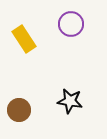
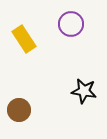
black star: moved 14 px right, 10 px up
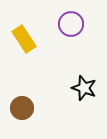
black star: moved 3 px up; rotated 10 degrees clockwise
brown circle: moved 3 px right, 2 px up
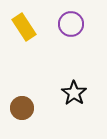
yellow rectangle: moved 12 px up
black star: moved 10 px left, 5 px down; rotated 15 degrees clockwise
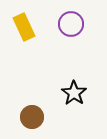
yellow rectangle: rotated 8 degrees clockwise
brown circle: moved 10 px right, 9 px down
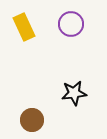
black star: rotated 30 degrees clockwise
brown circle: moved 3 px down
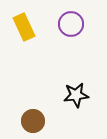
black star: moved 2 px right, 2 px down
brown circle: moved 1 px right, 1 px down
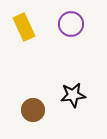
black star: moved 3 px left
brown circle: moved 11 px up
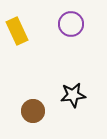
yellow rectangle: moved 7 px left, 4 px down
brown circle: moved 1 px down
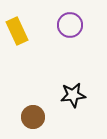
purple circle: moved 1 px left, 1 px down
brown circle: moved 6 px down
